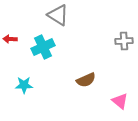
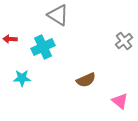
gray cross: rotated 36 degrees counterclockwise
cyan star: moved 2 px left, 7 px up
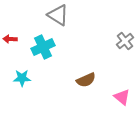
gray cross: moved 1 px right
pink triangle: moved 2 px right, 4 px up
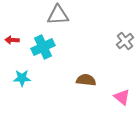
gray triangle: rotated 35 degrees counterclockwise
red arrow: moved 2 px right, 1 px down
brown semicircle: rotated 150 degrees counterclockwise
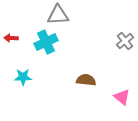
red arrow: moved 1 px left, 2 px up
cyan cross: moved 3 px right, 5 px up
cyan star: moved 1 px right, 1 px up
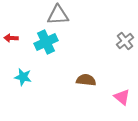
cyan star: rotated 12 degrees clockwise
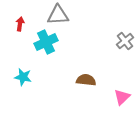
red arrow: moved 9 px right, 14 px up; rotated 96 degrees clockwise
pink triangle: rotated 36 degrees clockwise
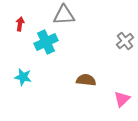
gray triangle: moved 6 px right
pink triangle: moved 2 px down
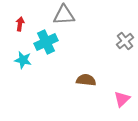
cyan star: moved 17 px up
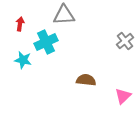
pink triangle: moved 1 px right, 3 px up
